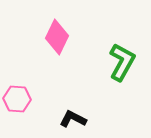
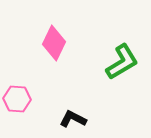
pink diamond: moved 3 px left, 6 px down
green L-shape: rotated 30 degrees clockwise
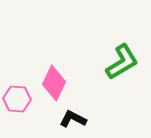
pink diamond: moved 40 px down
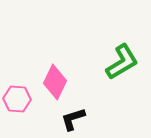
pink diamond: moved 1 px right, 1 px up
black L-shape: rotated 44 degrees counterclockwise
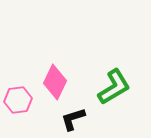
green L-shape: moved 8 px left, 25 px down
pink hexagon: moved 1 px right, 1 px down; rotated 12 degrees counterclockwise
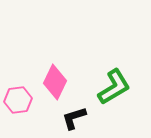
black L-shape: moved 1 px right, 1 px up
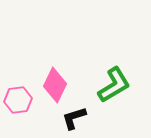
pink diamond: moved 3 px down
green L-shape: moved 2 px up
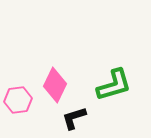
green L-shape: rotated 15 degrees clockwise
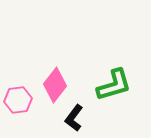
pink diamond: rotated 12 degrees clockwise
black L-shape: rotated 36 degrees counterclockwise
